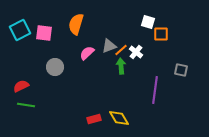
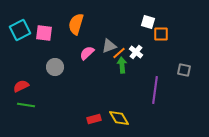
orange line: moved 2 px left, 3 px down
green arrow: moved 1 px right, 1 px up
gray square: moved 3 px right
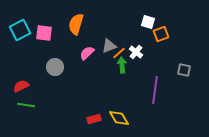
orange square: rotated 21 degrees counterclockwise
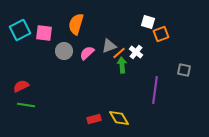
gray circle: moved 9 px right, 16 px up
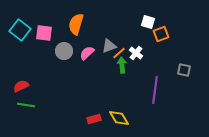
cyan square: rotated 25 degrees counterclockwise
white cross: moved 1 px down
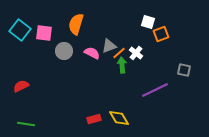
pink semicircle: moved 5 px right; rotated 70 degrees clockwise
purple line: rotated 56 degrees clockwise
green line: moved 19 px down
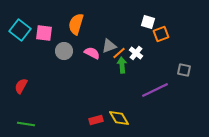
red semicircle: rotated 35 degrees counterclockwise
red rectangle: moved 2 px right, 1 px down
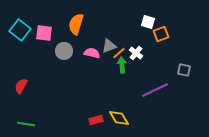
pink semicircle: rotated 14 degrees counterclockwise
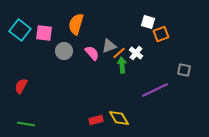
pink semicircle: rotated 35 degrees clockwise
